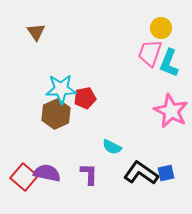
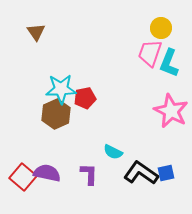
cyan semicircle: moved 1 px right, 5 px down
red square: moved 1 px left
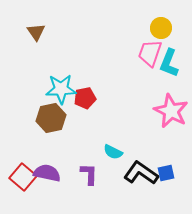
brown hexagon: moved 5 px left, 4 px down; rotated 12 degrees clockwise
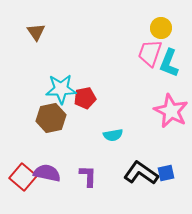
cyan semicircle: moved 17 px up; rotated 36 degrees counterclockwise
purple L-shape: moved 1 px left, 2 px down
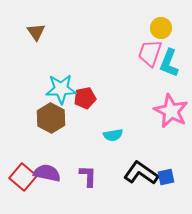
brown hexagon: rotated 20 degrees counterclockwise
blue square: moved 4 px down
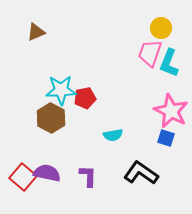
brown triangle: rotated 42 degrees clockwise
cyan star: moved 1 px down
blue square: moved 39 px up; rotated 30 degrees clockwise
